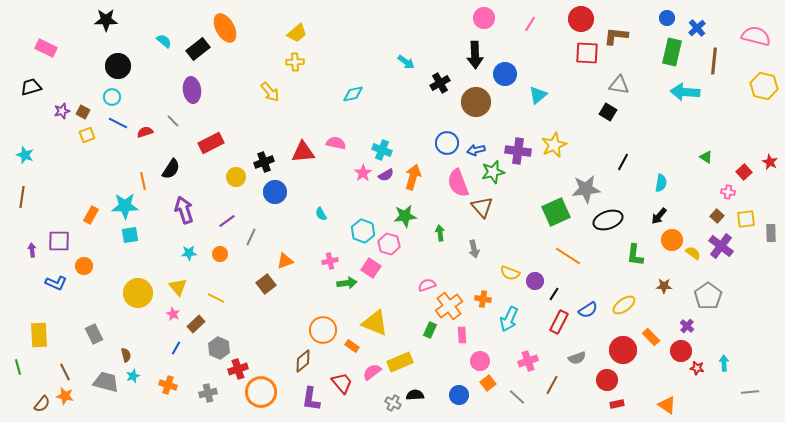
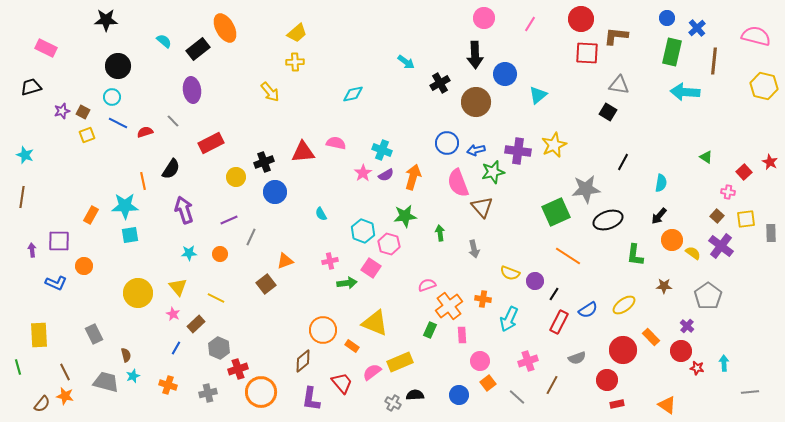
purple line at (227, 221): moved 2 px right, 1 px up; rotated 12 degrees clockwise
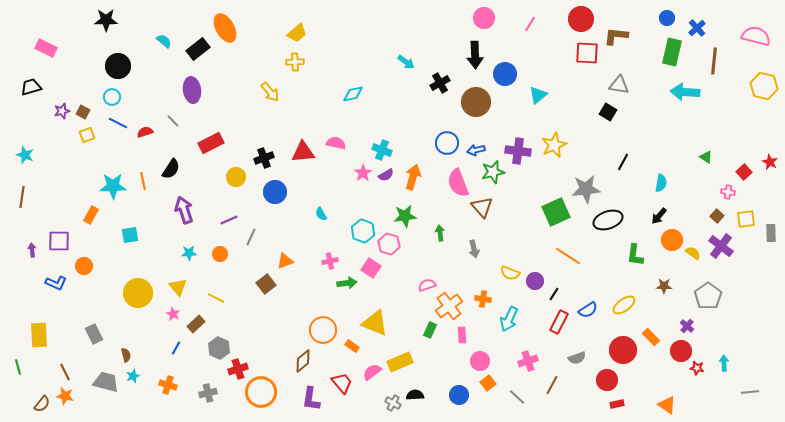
black cross at (264, 162): moved 4 px up
cyan star at (125, 206): moved 12 px left, 20 px up
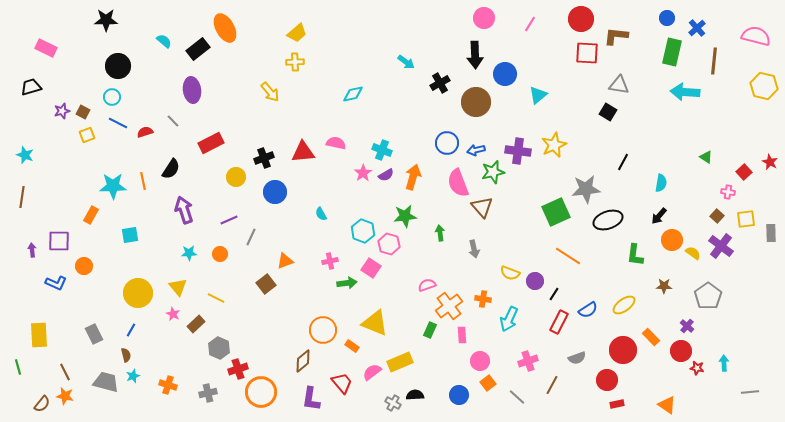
blue line at (176, 348): moved 45 px left, 18 px up
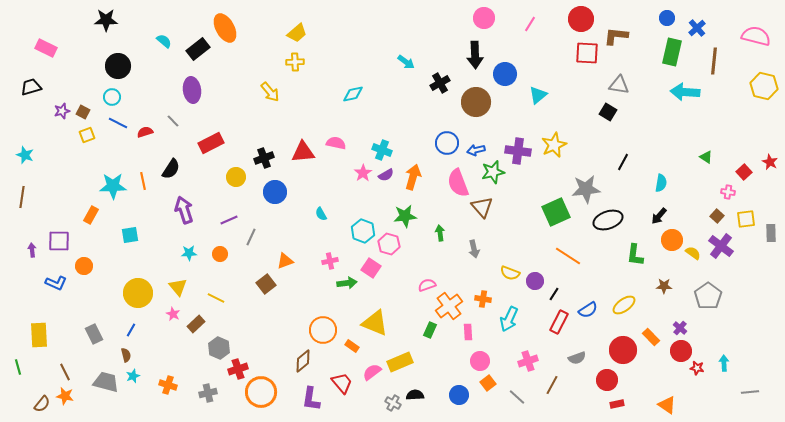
purple cross at (687, 326): moved 7 px left, 2 px down
pink rectangle at (462, 335): moved 6 px right, 3 px up
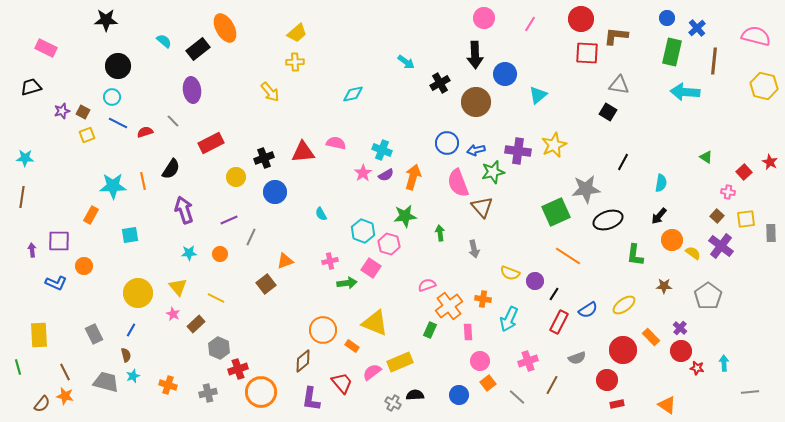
cyan star at (25, 155): moved 3 px down; rotated 18 degrees counterclockwise
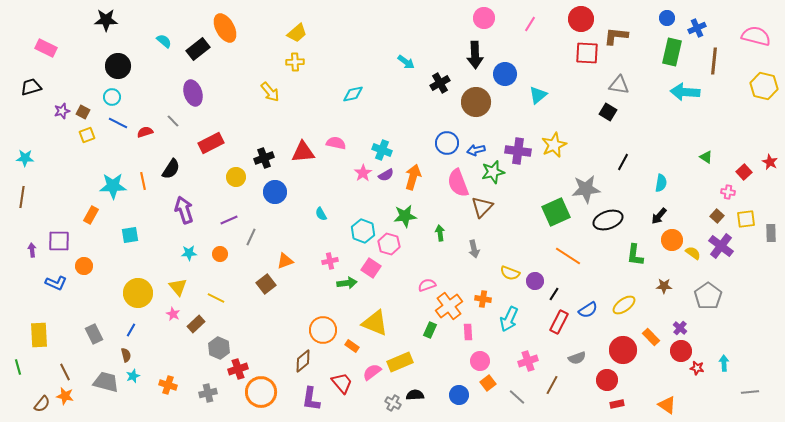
blue cross at (697, 28): rotated 18 degrees clockwise
purple ellipse at (192, 90): moved 1 px right, 3 px down; rotated 10 degrees counterclockwise
brown triangle at (482, 207): rotated 25 degrees clockwise
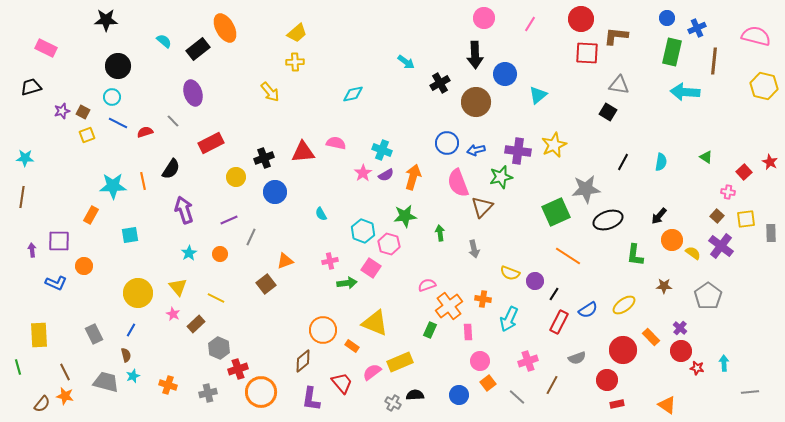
green star at (493, 172): moved 8 px right, 5 px down
cyan semicircle at (661, 183): moved 21 px up
cyan star at (189, 253): rotated 28 degrees counterclockwise
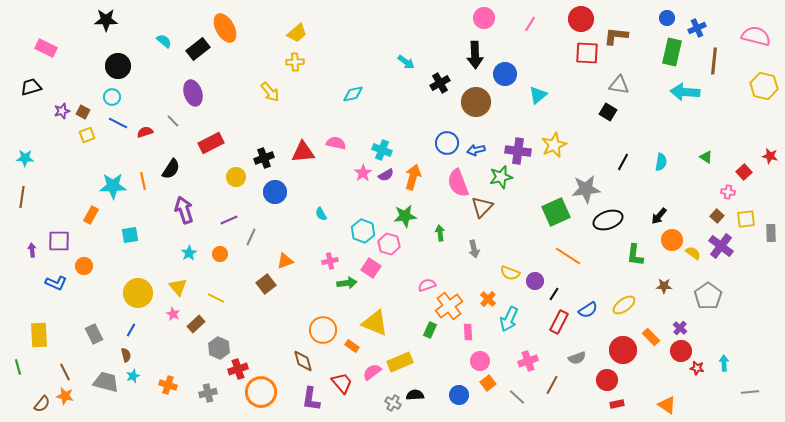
red star at (770, 162): moved 6 px up; rotated 14 degrees counterclockwise
orange cross at (483, 299): moved 5 px right; rotated 35 degrees clockwise
brown diamond at (303, 361): rotated 65 degrees counterclockwise
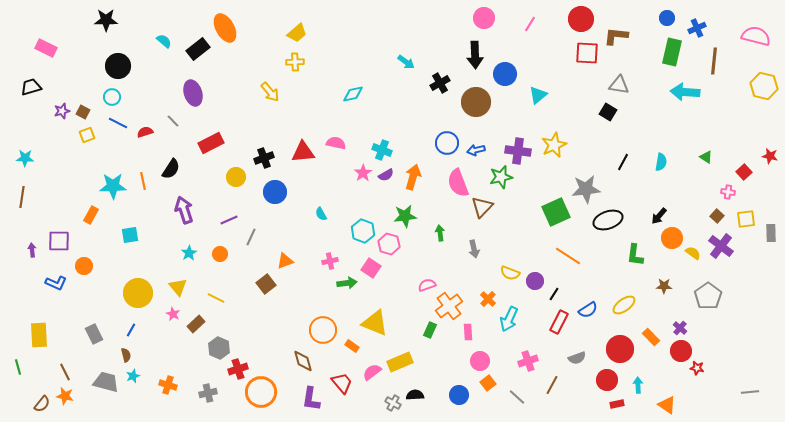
orange circle at (672, 240): moved 2 px up
red circle at (623, 350): moved 3 px left, 1 px up
cyan arrow at (724, 363): moved 86 px left, 22 px down
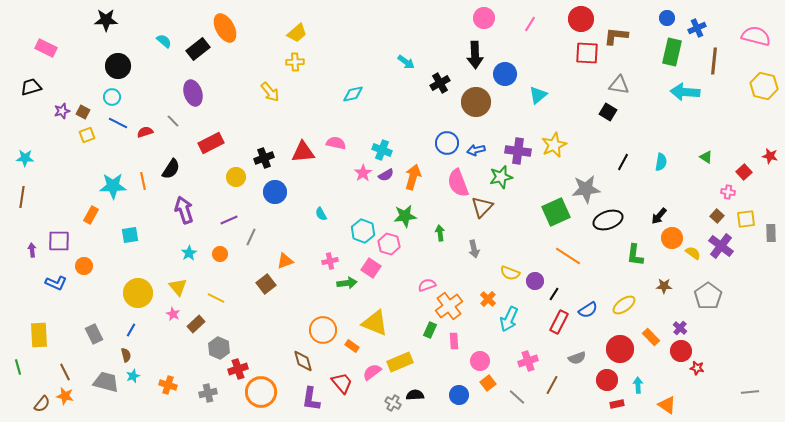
pink rectangle at (468, 332): moved 14 px left, 9 px down
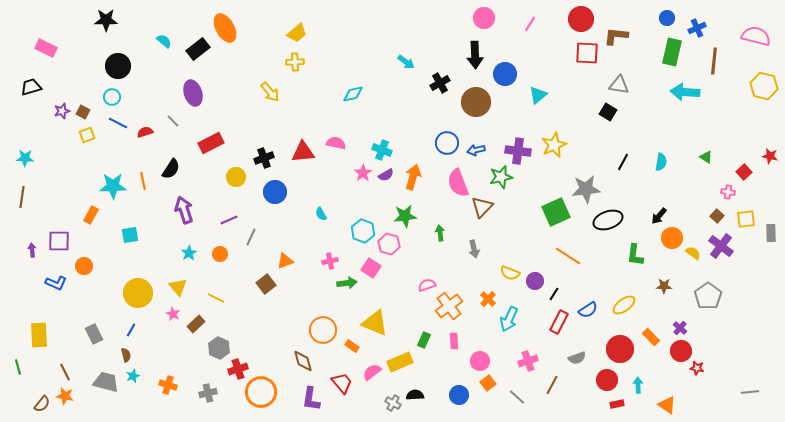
green rectangle at (430, 330): moved 6 px left, 10 px down
